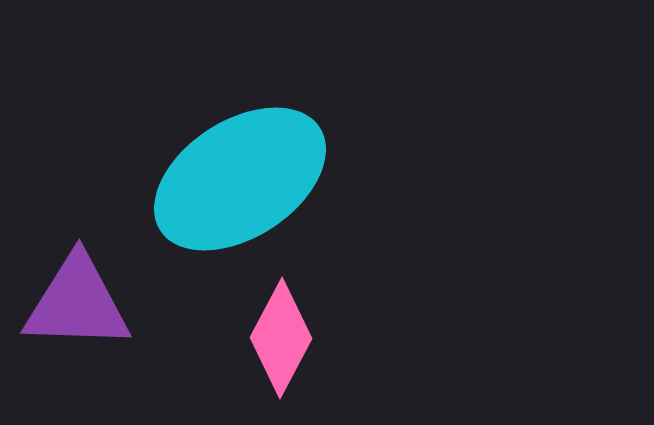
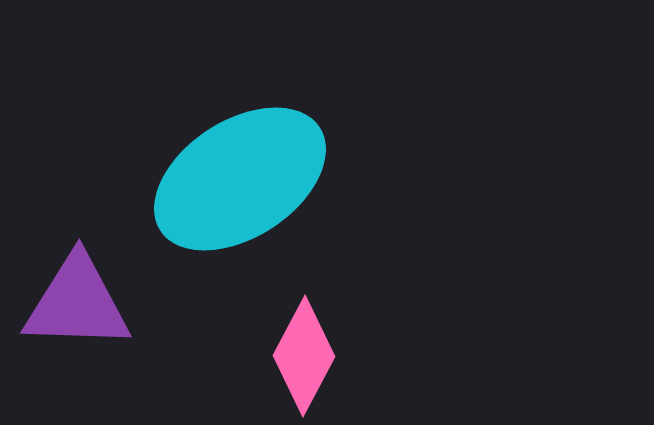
pink diamond: moved 23 px right, 18 px down
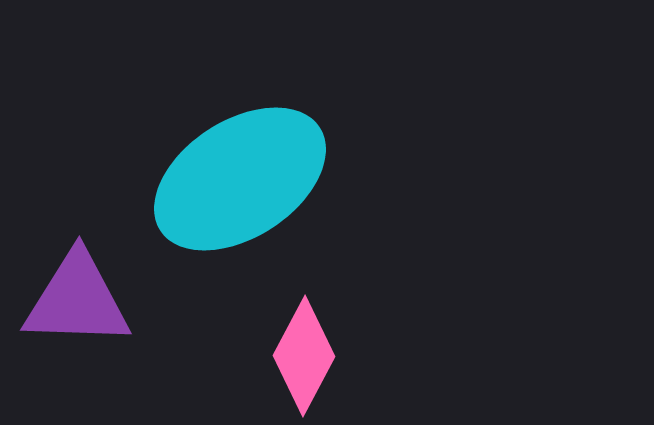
purple triangle: moved 3 px up
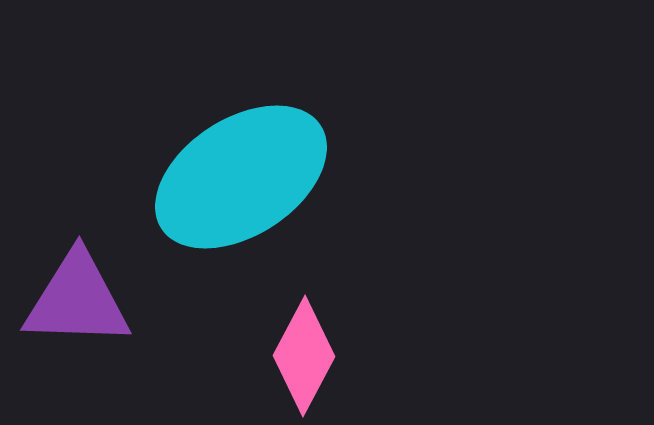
cyan ellipse: moved 1 px right, 2 px up
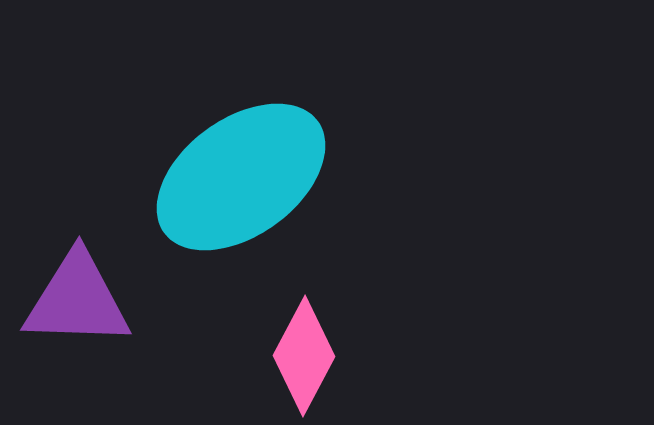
cyan ellipse: rotated 3 degrees counterclockwise
